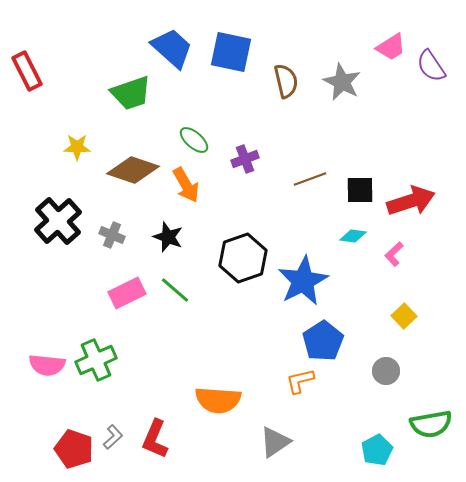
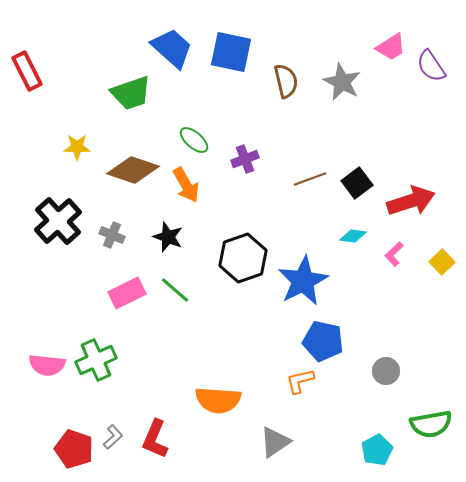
black square: moved 3 px left, 7 px up; rotated 36 degrees counterclockwise
yellow square: moved 38 px right, 54 px up
blue pentagon: rotated 27 degrees counterclockwise
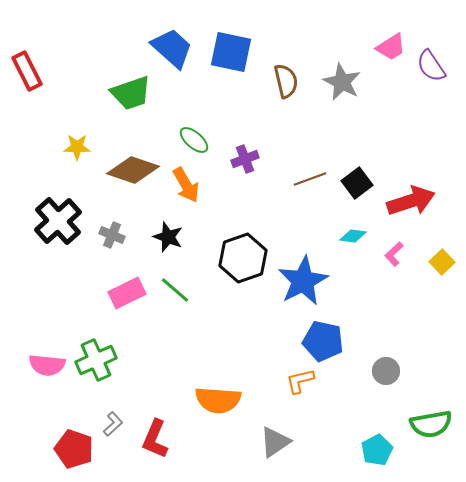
gray L-shape: moved 13 px up
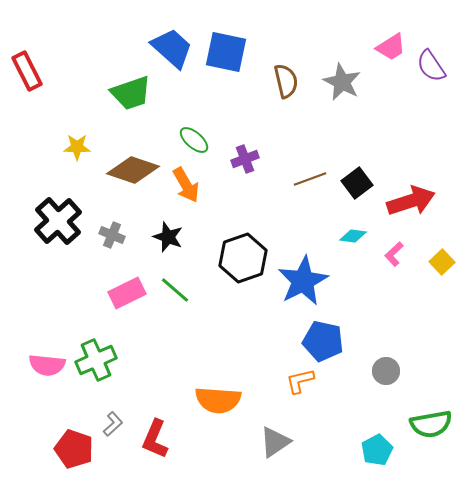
blue square: moved 5 px left
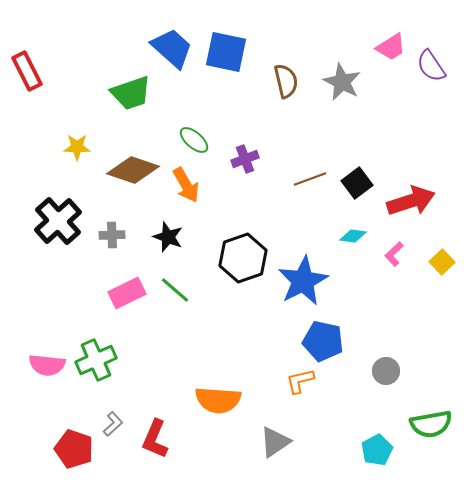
gray cross: rotated 25 degrees counterclockwise
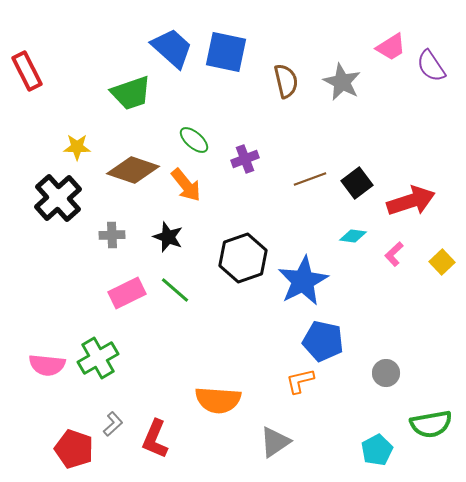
orange arrow: rotated 9 degrees counterclockwise
black cross: moved 23 px up
green cross: moved 2 px right, 2 px up; rotated 6 degrees counterclockwise
gray circle: moved 2 px down
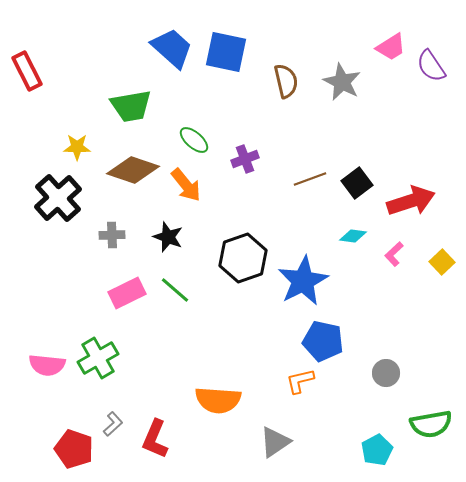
green trapezoid: moved 13 px down; rotated 9 degrees clockwise
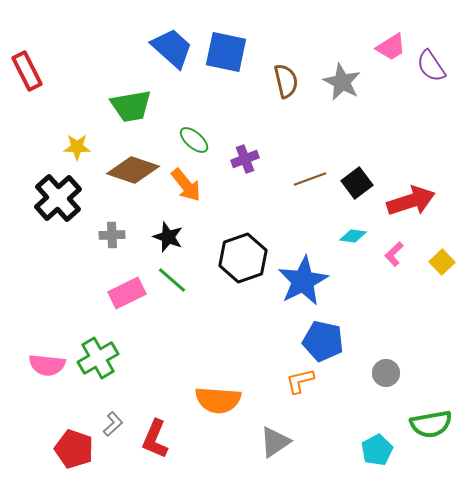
green line: moved 3 px left, 10 px up
